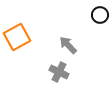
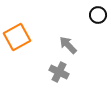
black circle: moved 2 px left
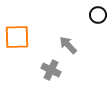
orange square: rotated 28 degrees clockwise
gray cross: moved 8 px left, 2 px up
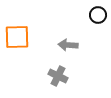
gray arrow: rotated 42 degrees counterclockwise
gray cross: moved 7 px right, 6 px down
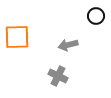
black circle: moved 2 px left, 1 px down
gray arrow: rotated 18 degrees counterclockwise
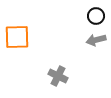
gray arrow: moved 28 px right, 5 px up
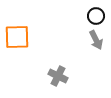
gray arrow: rotated 102 degrees counterclockwise
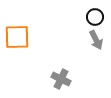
black circle: moved 1 px left, 1 px down
gray cross: moved 3 px right, 3 px down
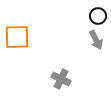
black circle: moved 3 px right, 1 px up
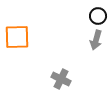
gray arrow: rotated 42 degrees clockwise
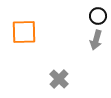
orange square: moved 7 px right, 5 px up
gray cross: moved 2 px left; rotated 18 degrees clockwise
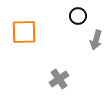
black circle: moved 20 px left
gray cross: rotated 12 degrees clockwise
